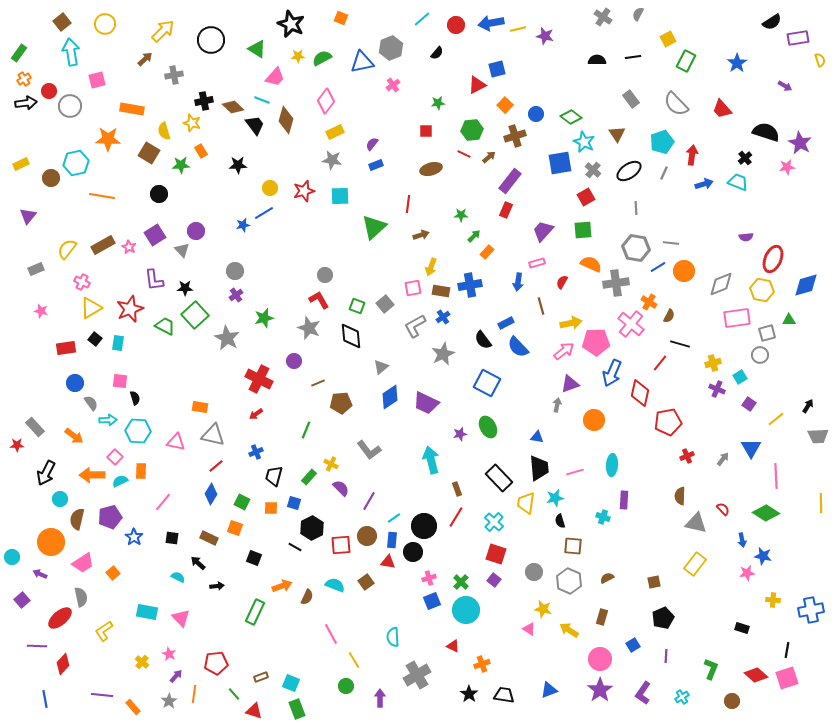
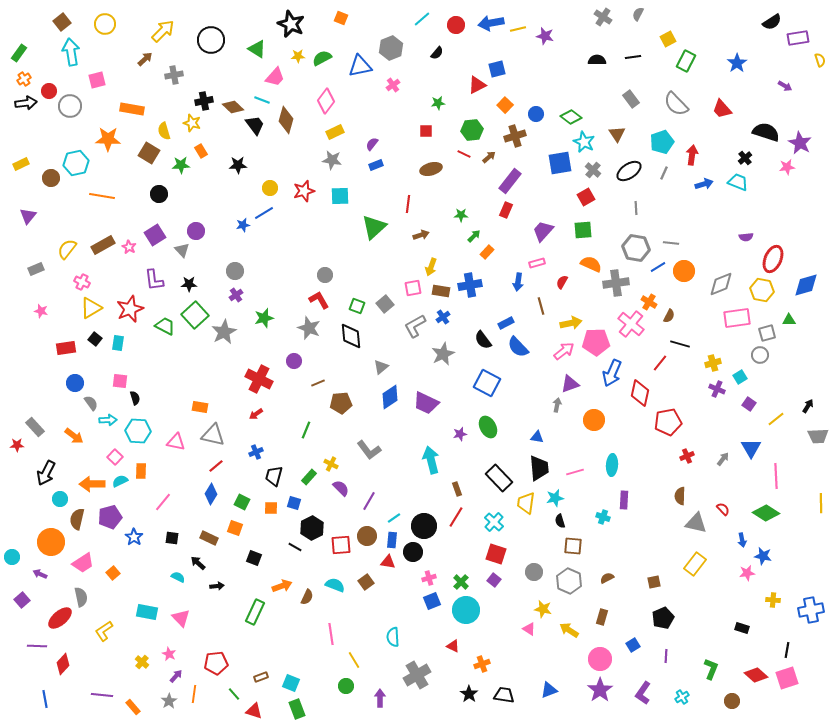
blue triangle at (362, 62): moved 2 px left, 4 px down
black star at (185, 288): moved 4 px right, 4 px up
gray star at (227, 338): moved 3 px left, 6 px up; rotated 15 degrees clockwise
orange arrow at (92, 475): moved 9 px down
pink line at (331, 634): rotated 20 degrees clockwise
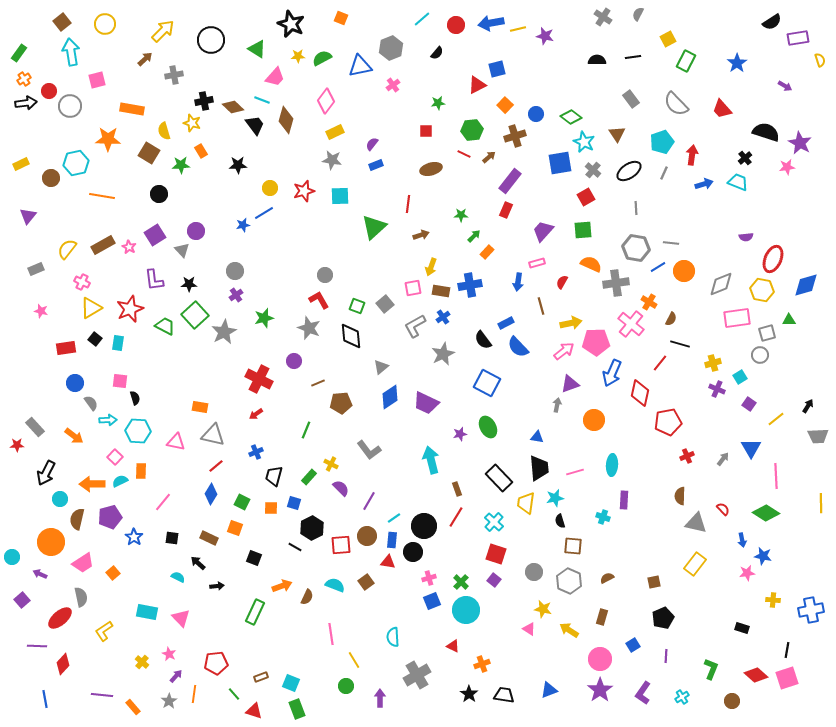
brown semicircle at (669, 316): moved 2 px right, 3 px down
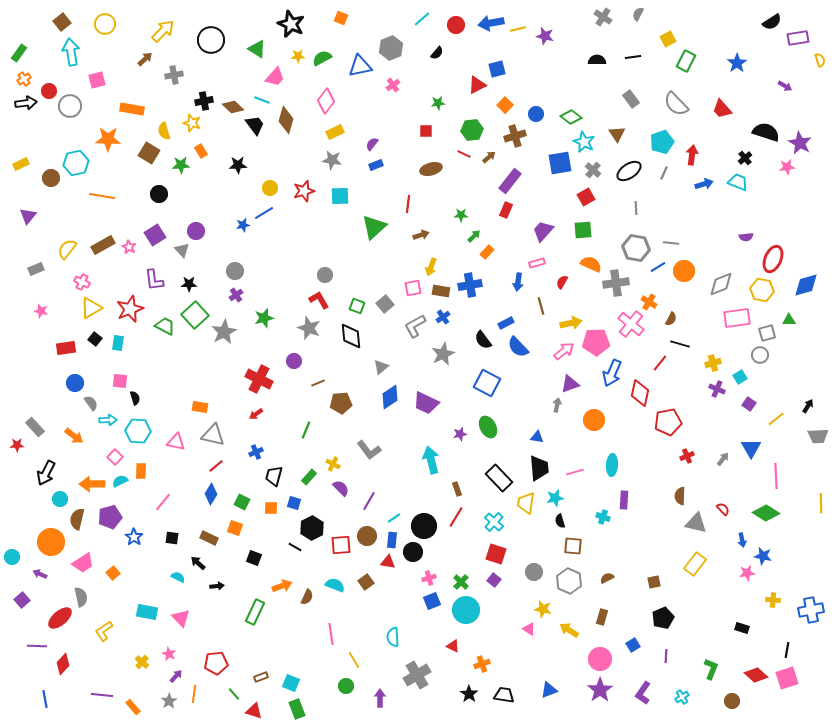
yellow cross at (331, 464): moved 2 px right
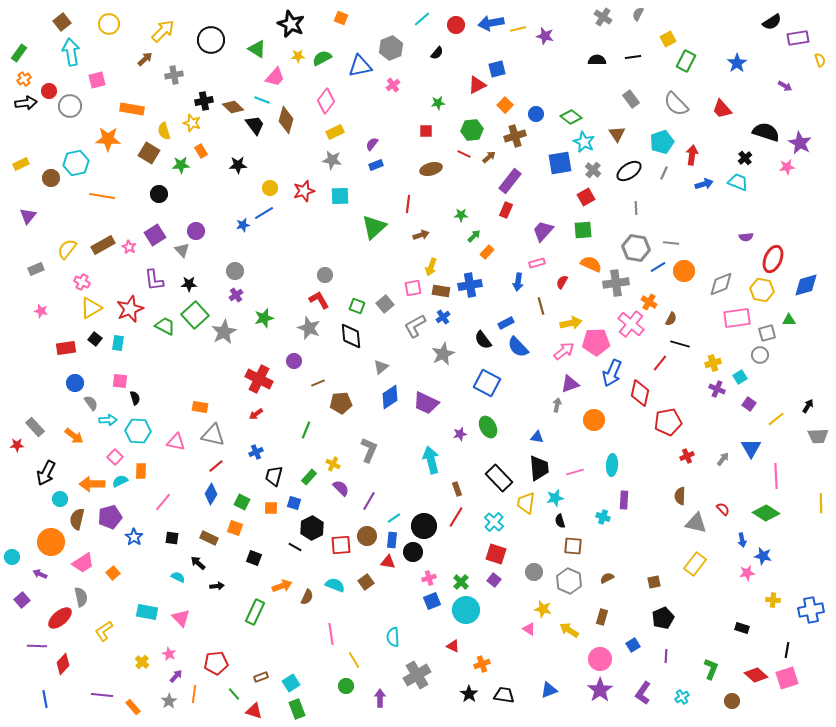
yellow circle at (105, 24): moved 4 px right
gray L-shape at (369, 450): rotated 120 degrees counterclockwise
cyan square at (291, 683): rotated 36 degrees clockwise
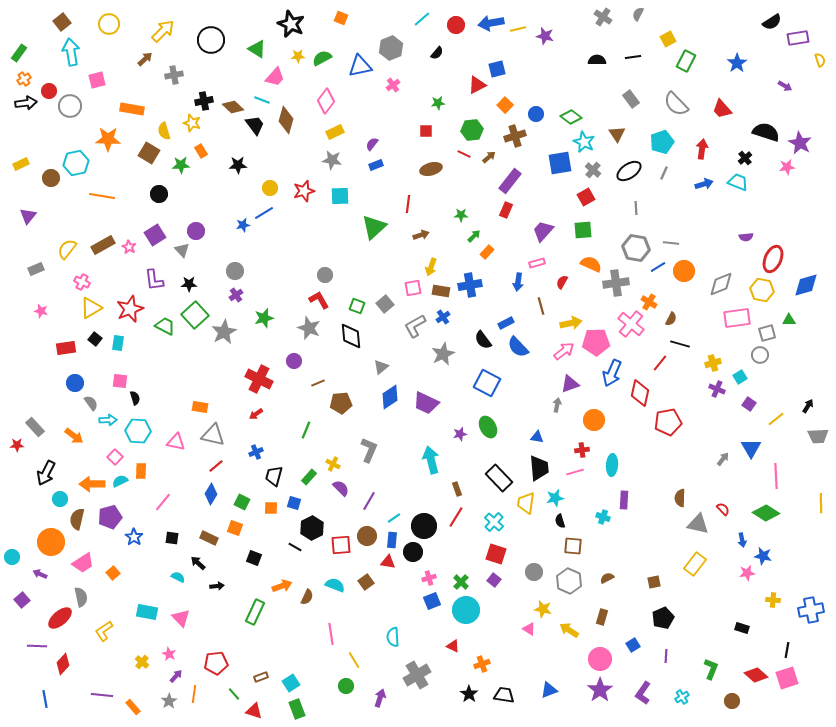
red arrow at (692, 155): moved 10 px right, 6 px up
red cross at (687, 456): moved 105 px left, 6 px up; rotated 16 degrees clockwise
brown semicircle at (680, 496): moved 2 px down
gray triangle at (696, 523): moved 2 px right, 1 px down
purple arrow at (380, 698): rotated 18 degrees clockwise
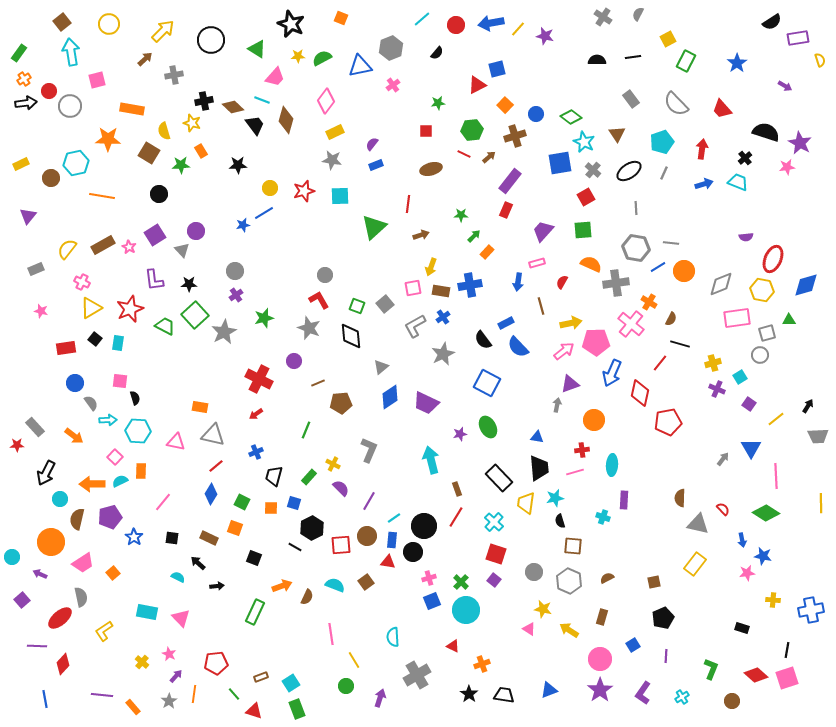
yellow line at (518, 29): rotated 35 degrees counterclockwise
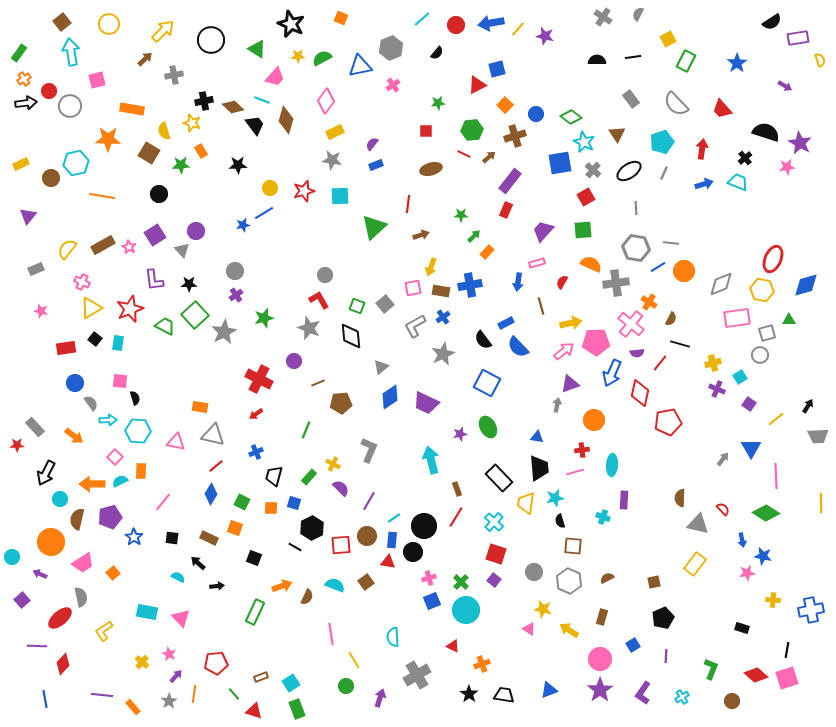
purple semicircle at (746, 237): moved 109 px left, 116 px down
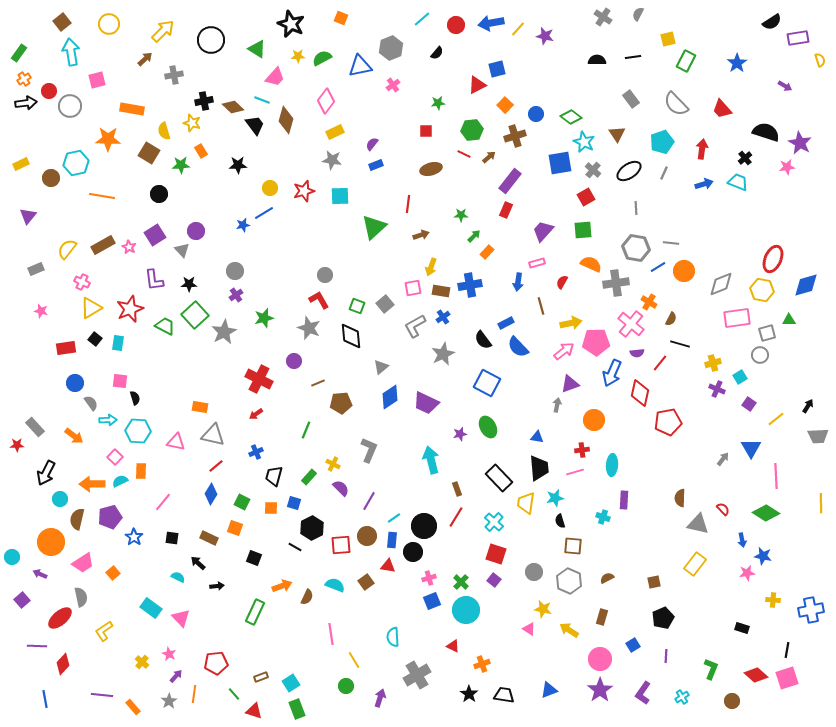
yellow square at (668, 39): rotated 14 degrees clockwise
red triangle at (388, 562): moved 4 px down
cyan rectangle at (147, 612): moved 4 px right, 4 px up; rotated 25 degrees clockwise
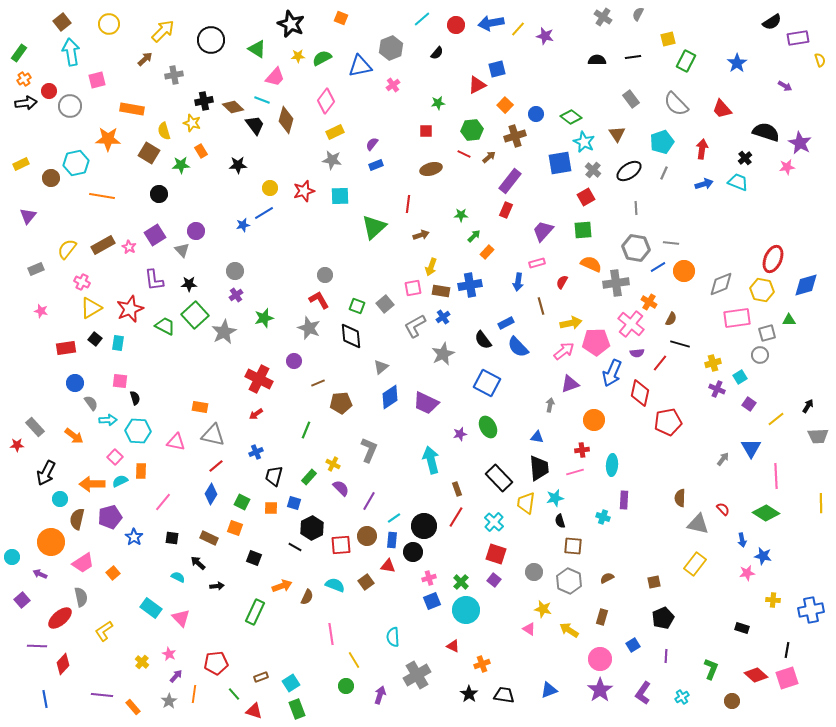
gray arrow at (557, 405): moved 7 px left
purple arrow at (380, 698): moved 3 px up
